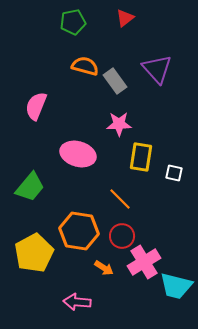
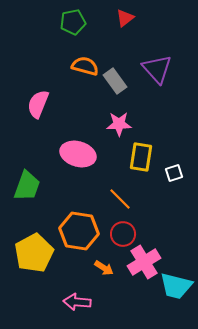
pink semicircle: moved 2 px right, 2 px up
white square: rotated 30 degrees counterclockwise
green trapezoid: moved 3 px left, 1 px up; rotated 20 degrees counterclockwise
red circle: moved 1 px right, 2 px up
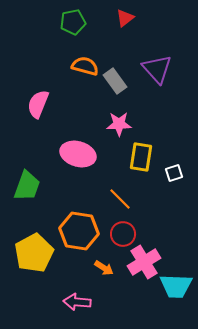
cyan trapezoid: rotated 12 degrees counterclockwise
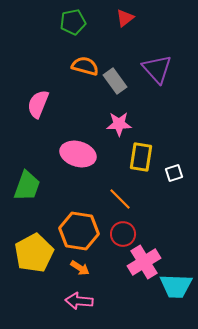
orange arrow: moved 24 px left
pink arrow: moved 2 px right, 1 px up
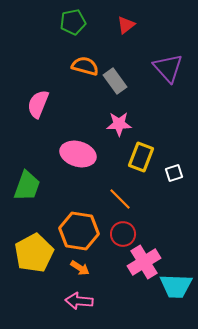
red triangle: moved 1 px right, 7 px down
purple triangle: moved 11 px right, 1 px up
yellow rectangle: rotated 12 degrees clockwise
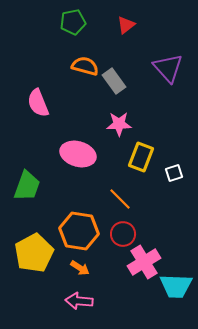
gray rectangle: moved 1 px left
pink semicircle: moved 1 px up; rotated 44 degrees counterclockwise
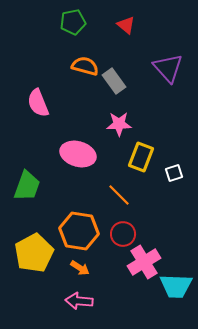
red triangle: rotated 42 degrees counterclockwise
orange line: moved 1 px left, 4 px up
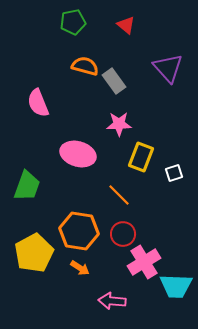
pink arrow: moved 33 px right
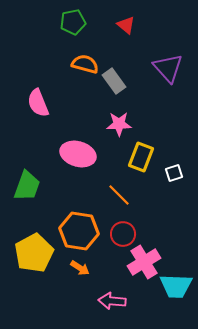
orange semicircle: moved 2 px up
